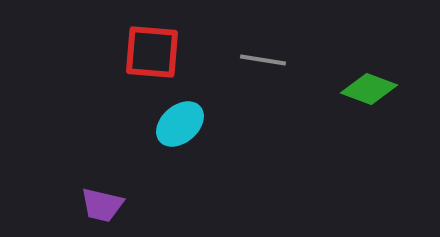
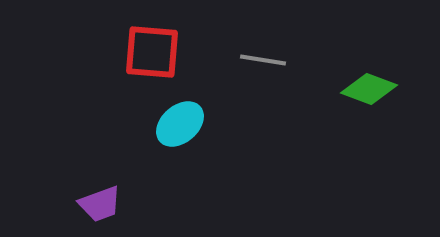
purple trapezoid: moved 2 px left, 1 px up; rotated 33 degrees counterclockwise
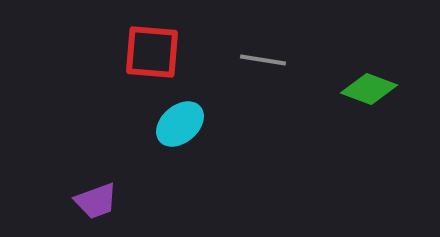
purple trapezoid: moved 4 px left, 3 px up
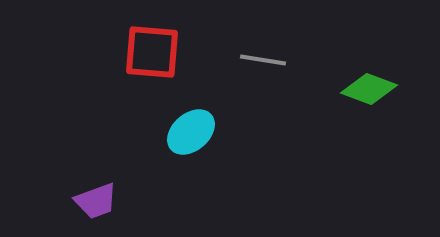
cyan ellipse: moved 11 px right, 8 px down
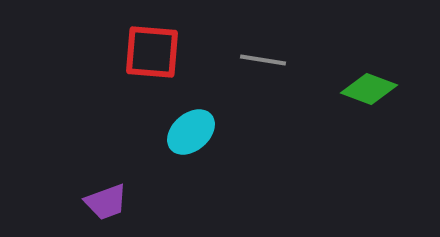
purple trapezoid: moved 10 px right, 1 px down
